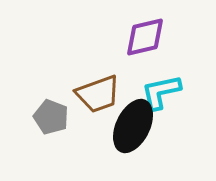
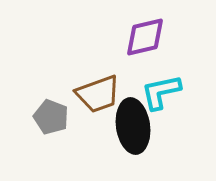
black ellipse: rotated 34 degrees counterclockwise
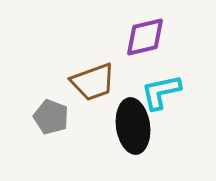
brown trapezoid: moved 5 px left, 12 px up
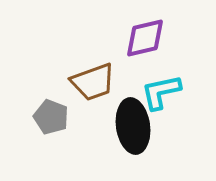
purple diamond: moved 1 px down
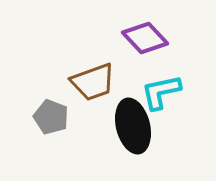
purple diamond: rotated 60 degrees clockwise
black ellipse: rotated 6 degrees counterclockwise
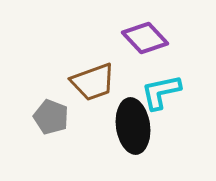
black ellipse: rotated 6 degrees clockwise
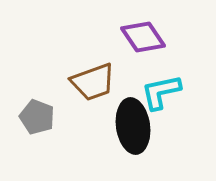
purple diamond: moved 2 px left, 1 px up; rotated 9 degrees clockwise
gray pentagon: moved 14 px left
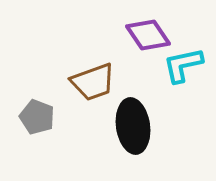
purple diamond: moved 5 px right, 2 px up
cyan L-shape: moved 22 px right, 27 px up
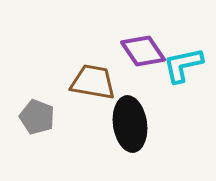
purple diamond: moved 5 px left, 16 px down
brown trapezoid: rotated 150 degrees counterclockwise
black ellipse: moved 3 px left, 2 px up
